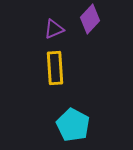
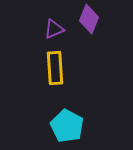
purple diamond: moved 1 px left; rotated 20 degrees counterclockwise
cyan pentagon: moved 6 px left, 1 px down
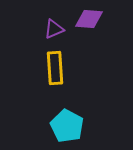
purple diamond: rotated 72 degrees clockwise
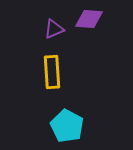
yellow rectangle: moved 3 px left, 4 px down
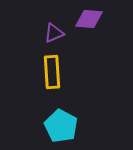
purple triangle: moved 4 px down
cyan pentagon: moved 6 px left
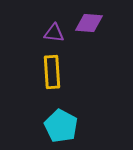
purple diamond: moved 4 px down
purple triangle: rotated 30 degrees clockwise
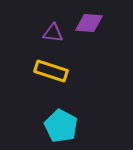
purple triangle: moved 1 px left
yellow rectangle: moved 1 px left, 1 px up; rotated 68 degrees counterclockwise
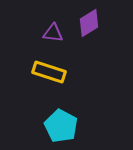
purple diamond: rotated 36 degrees counterclockwise
yellow rectangle: moved 2 px left, 1 px down
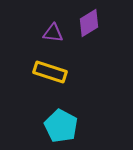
yellow rectangle: moved 1 px right
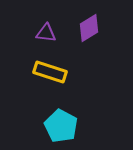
purple diamond: moved 5 px down
purple triangle: moved 7 px left
